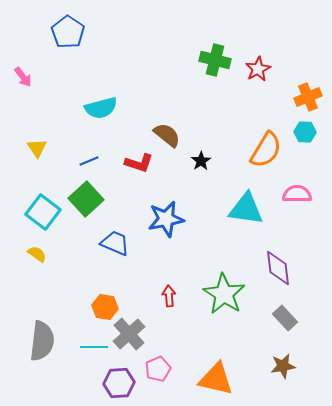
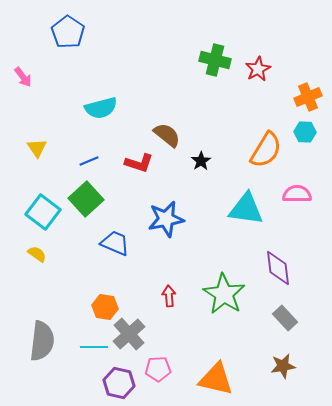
pink pentagon: rotated 20 degrees clockwise
purple hexagon: rotated 16 degrees clockwise
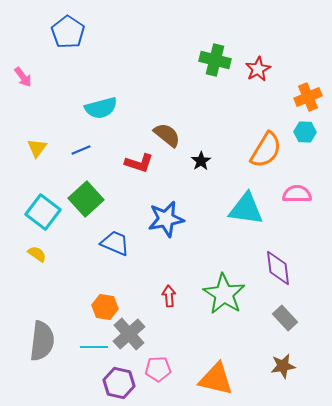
yellow triangle: rotated 10 degrees clockwise
blue line: moved 8 px left, 11 px up
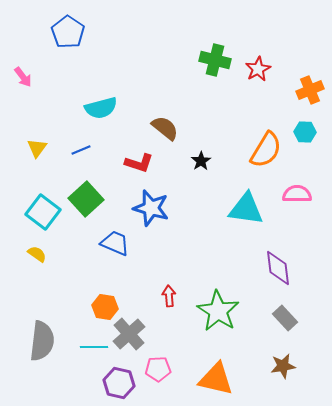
orange cross: moved 2 px right, 7 px up
brown semicircle: moved 2 px left, 7 px up
blue star: moved 15 px left, 11 px up; rotated 27 degrees clockwise
green star: moved 6 px left, 17 px down
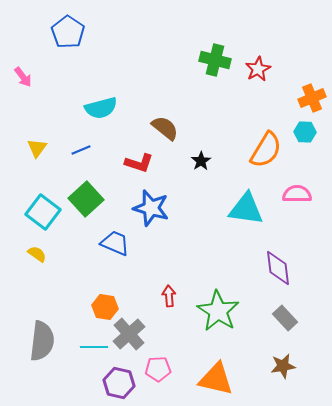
orange cross: moved 2 px right, 8 px down
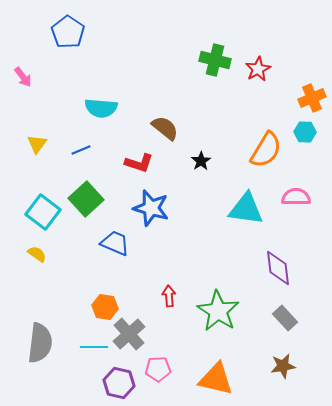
cyan semicircle: rotated 20 degrees clockwise
yellow triangle: moved 4 px up
pink semicircle: moved 1 px left, 3 px down
gray semicircle: moved 2 px left, 2 px down
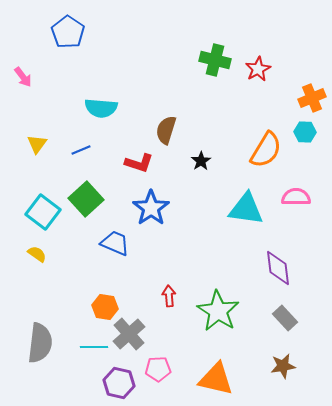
brown semicircle: moved 1 px right, 2 px down; rotated 112 degrees counterclockwise
blue star: rotated 21 degrees clockwise
